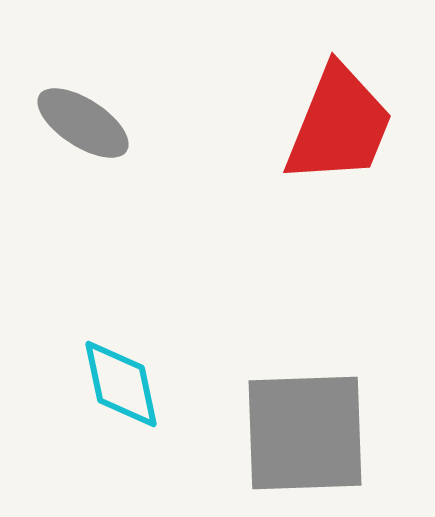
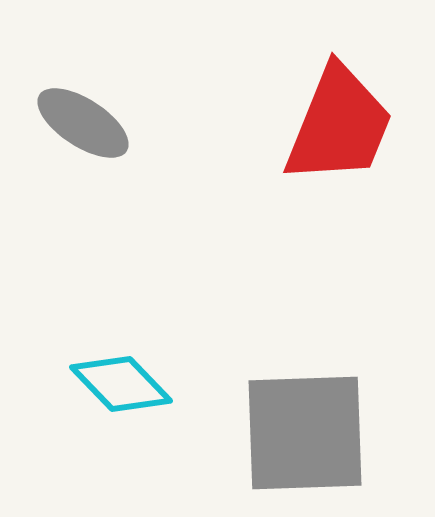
cyan diamond: rotated 32 degrees counterclockwise
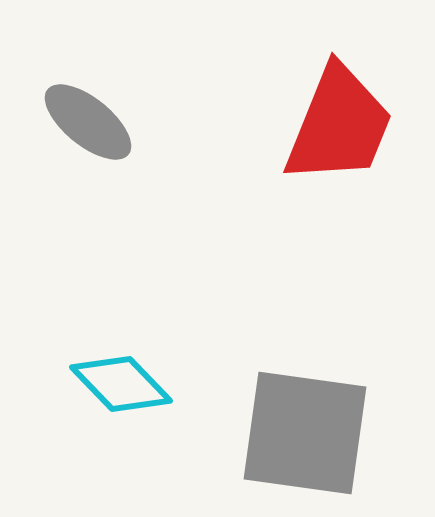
gray ellipse: moved 5 px right, 1 px up; rotated 6 degrees clockwise
gray square: rotated 10 degrees clockwise
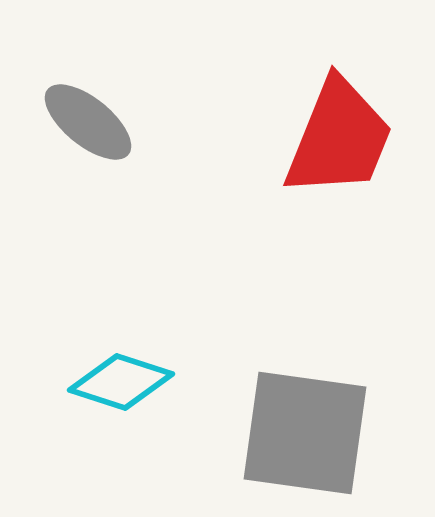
red trapezoid: moved 13 px down
cyan diamond: moved 2 px up; rotated 28 degrees counterclockwise
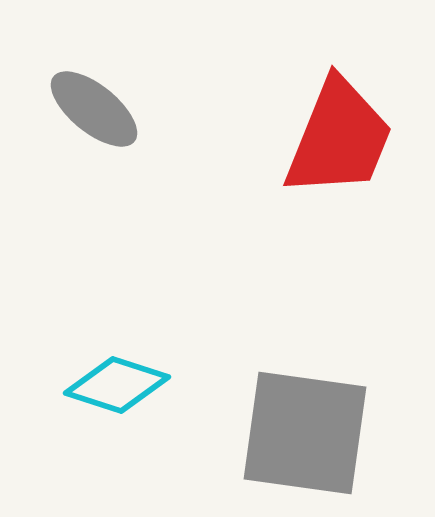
gray ellipse: moved 6 px right, 13 px up
cyan diamond: moved 4 px left, 3 px down
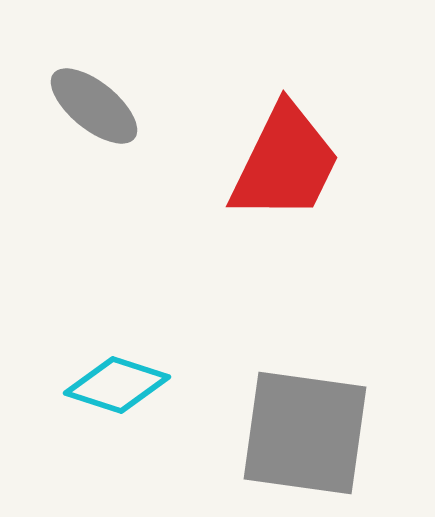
gray ellipse: moved 3 px up
red trapezoid: moved 54 px left, 25 px down; rotated 4 degrees clockwise
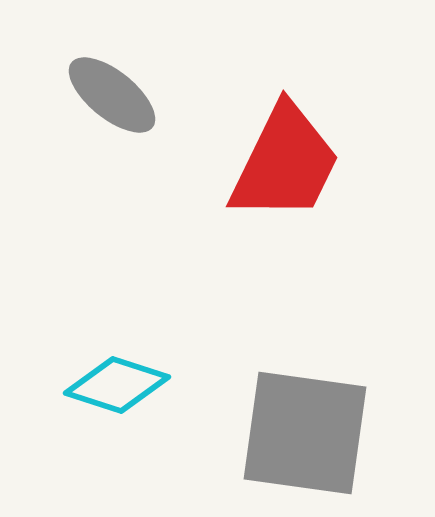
gray ellipse: moved 18 px right, 11 px up
